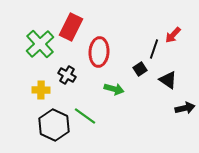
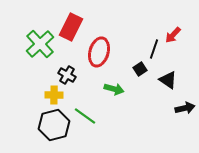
red ellipse: rotated 12 degrees clockwise
yellow cross: moved 13 px right, 5 px down
black hexagon: rotated 20 degrees clockwise
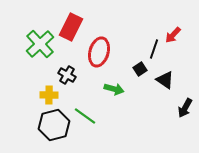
black triangle: moved 3 px left
yellow cross: moved 5 px left
black arrow: rotated 132 degrees clockwise
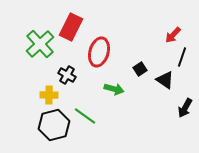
black line: moved 28 px right, 8 px down
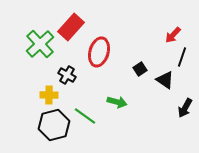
red rectangle: rotated 16 degrees clockwise
green arrow: moved 3 px right, 13 px down
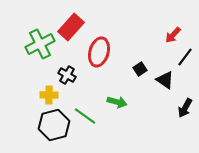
green cross: rotated 16 degrees clockwise
black line: moved 3 px right; rotated 18 degrees clockwise
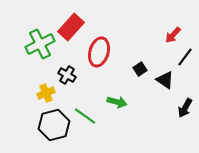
yellow cross: moved 3 px left, 2 px up; rotated 24 degrees counterclockwise
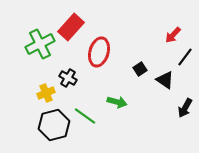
black cross: moved 1 px right, 3 px down
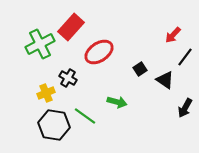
red ellipse: rotated 40 degrees clockwise
black hexagon: rotated 24 degrees clockwise
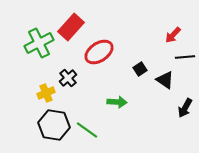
green cross: moved 1 px left, 1 px up
black line: rotated 48 degrees clockwise
black cross: rotated 18 degrees clockwise
green arrow: rotated 12 degrees counterclockwise
green line: moved 2 px right, 14 px down
